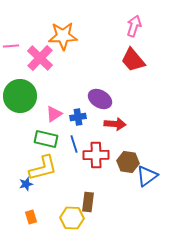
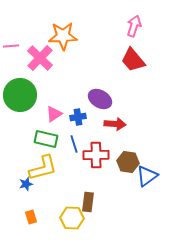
green circle: moved 1 px up
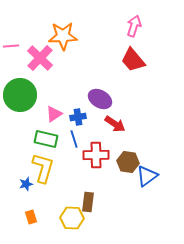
red arrow: rotated 30 degrees clockwise
blue line: moved 5 px up
yellow L-shape: rotated 60 degrees counterclockwise
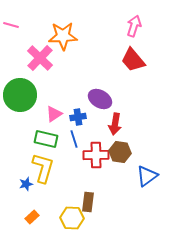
pink line: moved 21 px up; rotated 21 degrees clockwise
red arrow: rotated 65 degrees clockwise
brown hexagon: moved 8 px left, 10 px up
orange rectangle: moved 1 px right; rotated 64 degrees clockwise
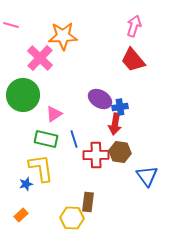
green circle: moved 3 px right
blue cross: moved 42 px right, 10 px up
yellow L-shape: moved 2 px left; rotated 24 degrees counterclockwise
blue triangle: rotated 30 degrees counterclockwise
orange rectangle: moved 11 px left, 2 px up
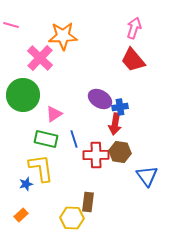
pink arrow: moved 2 px down
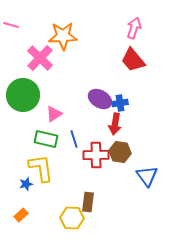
blue cross: moved 4 px up
